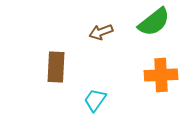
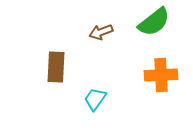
cyan trapezoid: moved 1 px up
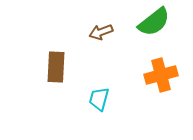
orange cross: rotated 12 degrees counterclockwise
cyan trapezoid: moved 4 px right; rotated 20 degrees counterclockwise
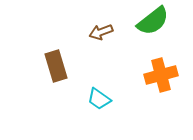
green semicircle: moved 1 px left, 1 px up
brown rectangle: moved 1 px up; rotated 20 degrees counterclockwise
cyan trapezoid: rotated 70 degrees counterclockwise
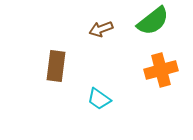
brown arrow: moved 3 px up
brown rectangle: rotated 24 degrees clockwise
orange cross: moved 5 px up
